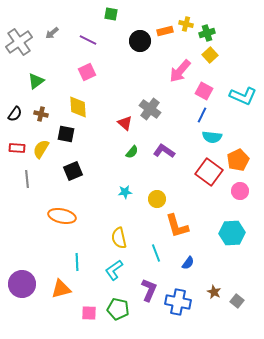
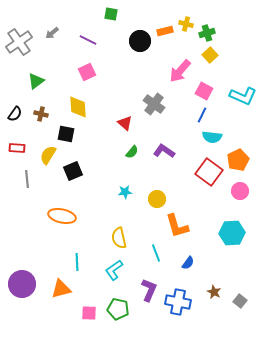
gray cross at (150, 109): moved 4 px right, 5 px up
yellow semicircle at (41, 149): moved 7 px right, 6 px down
gray square at (237, 301): moved 3 px right
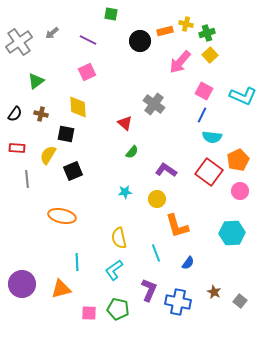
pink arrow at (180, 71): moved 9 px up
purple L-shape at (164, 151): moved 2 px right, 19 px down
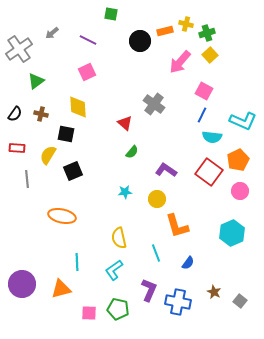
gray cross at (19, 42): moved 7 px down
cyan L-shape at (243, 96): moved 25 px down
cyan hexagon at (232, 233): rotated 20 degrees counterclockwise
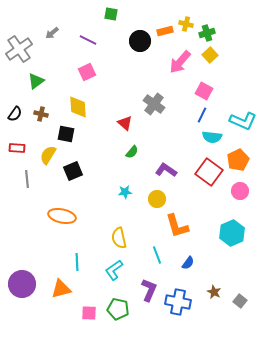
cyan line at (156, 253): moved 1 px right, 2 px down
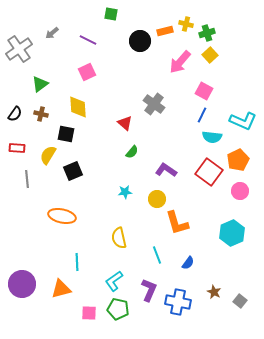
green triangle at (36, 81): moved 4 px right, 3 px down
orange L-shape at (177, 226): moved 3 px up
cyan L-shape at (114, 270): moved 11 px down
